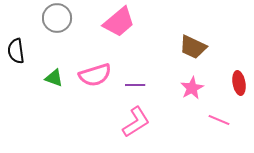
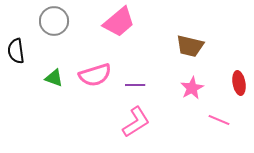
gray circle: moved 3 px left, 3 px down
brown trapezoid: moved 3 px left, 1 px up; rotated 12 degrees counterclockwise
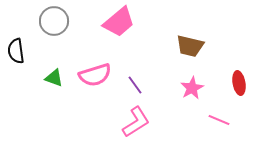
purple line: rotated 54 degrees clockwise
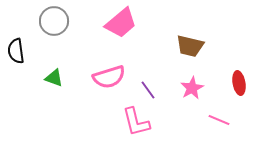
pink trapezoid: moved 2 px right, 1 px down
pink semicircle: moved 14 px right, 2 px down
purple line: moved 13 px right, 5 px down
pink L-shape: rotated 108 degrees clockwise
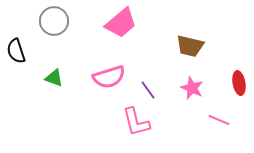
black semicircle: rotated 10 degrees counterclockwise
pink star: rotated 20 degrees counterclockwise
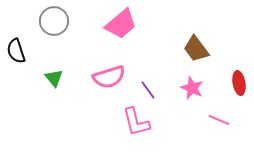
pink trapezoid: moved 1 px down
brown trapezoid: moved 6 px right, 3 px down; rotated 40 degrees clockwise
green triangle: rotated 30 degrees clockwise
